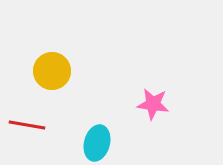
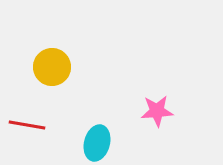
yellow circle: moved 4 px up
pink star: moved 4 px right, 7 px down; rotated 12 degrees counterclockwise
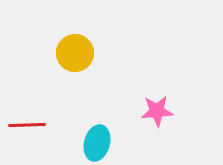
yellow circle: moved 23 px right, 14 px up
red line: rotated 12 degrees counterclockwise
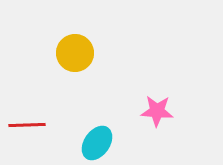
pink star: rotated 8 degrees clockwise
cyan ellipse: rotated 20 degrees clockwise
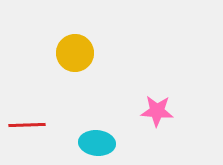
cyan ellipse: rotated 60 degrees clockwise
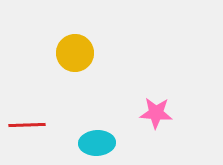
pink star: moved 1 px left, 2 px down
cyan ellipse: rotated 8 degrees counterclockwise
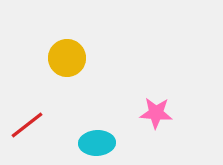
yellow circle: moved 8 px left, 5 px down
red line: rotated 36 degrees counterclockwise
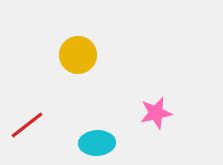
yellow circle: moved 11 px right, 3 px up
pink star: rotated 16 degrees counterclockwise
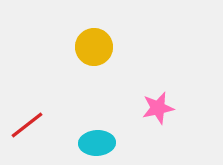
yellow circle: moved 16 px right, 8 px up
pink star: moved 2 px right, 5 px up
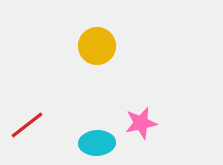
yellow circle: moved 3 px right, 1 px up
pink star: moved 17 px left, 15 px down
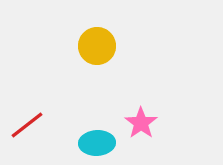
pink star: rotated 24 degrees counterclockwise
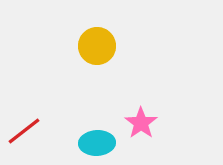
red line: moved 3 px left, 6 px down
